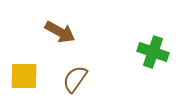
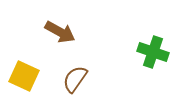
yellow square: rotated 24 degrees clockwise
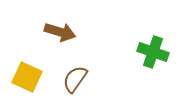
brown arrow: rotated 12 degrees counterclockwise
yellow square: moved 3 px right, 1 px down
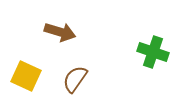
yellow square: moved 1 px left, 1 px up
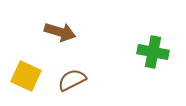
green cross: rotated 8 degrees counterclockwise
brown semicircle: moved 3 px left, 1 px down; rotated 28 degrees clockwise
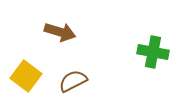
yellow square: rotated 12 degrees clockwise
brown semicircle: moved 1 px right, 1 px down
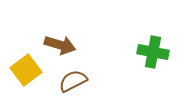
brown arrow: moved 13 px down
yellow square: moved 6 px up; rotated 16 degrees clockwise
